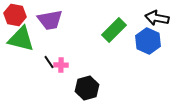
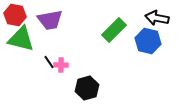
blue hexagon: rotated 10 degrees counterclockwise
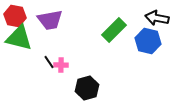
red hexagon: moved 1 px down
green triangle: moved 2 px left, 1 px up
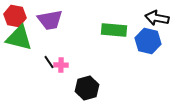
green rectangle: rotated 50 degrees clockwise
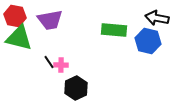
black hexagon: moved 11 px left; rotated 10 degrees counterclockwise
